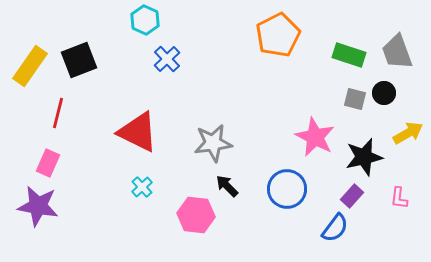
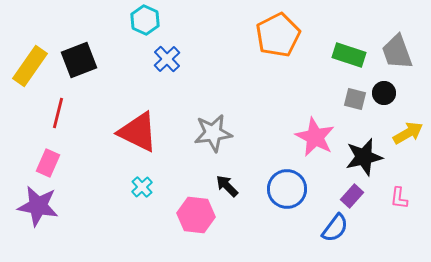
gray star: moved 10 px up
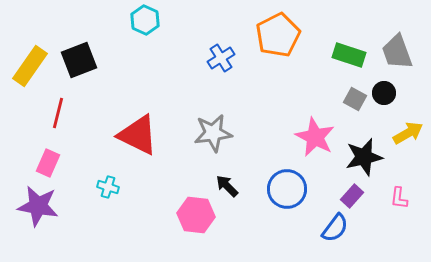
blue cross: moved 54 px right, 1 px up; rotated 12 degrees clockwise
gray square: rotated 15 degrees clockwise
red triangle: moved 3 px down
cyan cross: moved 34 px left; rotated 30 degrees counterclockwise
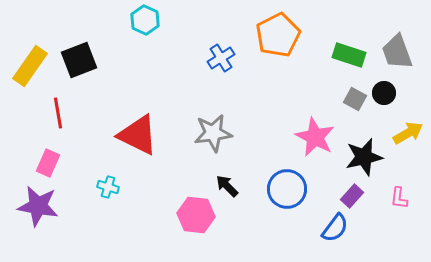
red line: rotated 24 degrees counterclockwise
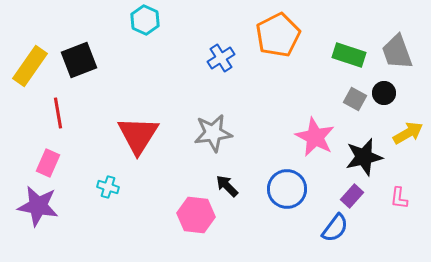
red triangle: rotated 36 degrees clockwise
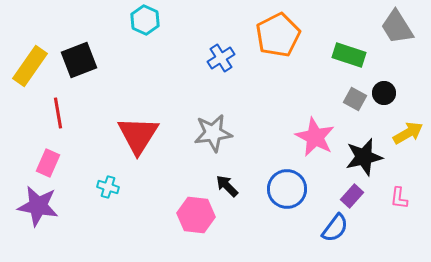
gray trapezoid: moved 25 px up; rotated 12 degrees counterclockwise
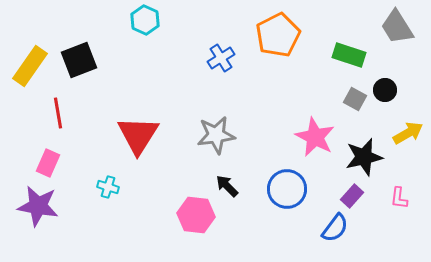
black circle: moved 1 px right, 3 px up
gray star: moved 3 px right, 2 px down
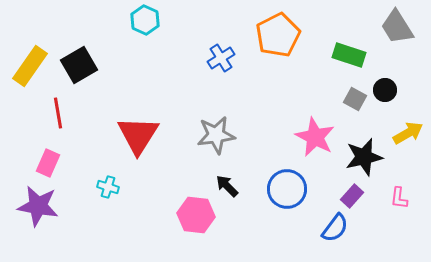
black square: moved 5 px down; rotated 9 degrees counterclockwise
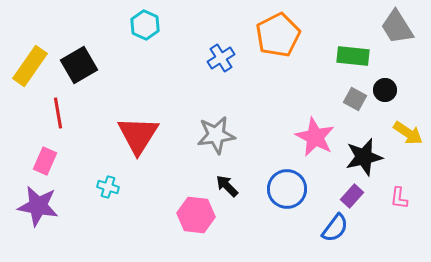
cyan hexagon: moved 5 px down
green rectangle: moved 4 px right, 1 px down; rotated 12 degrees counterclockwise
yellow arrow: rotated 64 degrees clockwise
pink rectangle: moved 3 px left, 2 px up
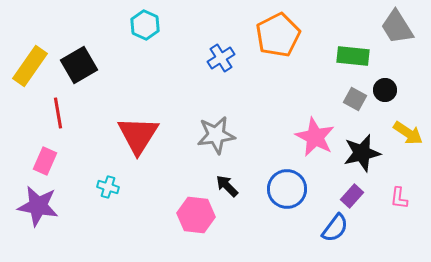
black star: moved 2 px left, 4 px up
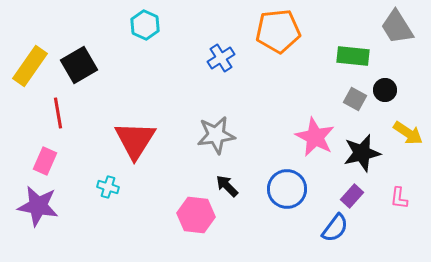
orange pentagon: moved 4 px up; rotated 21 degrees clockwise
red triangle: moved 3 px left, 5 px down
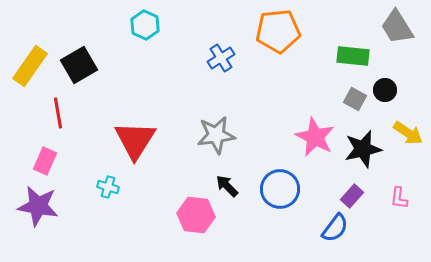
black star: moved 1 px right, 4 px up
blue circle: moved 7 px left
